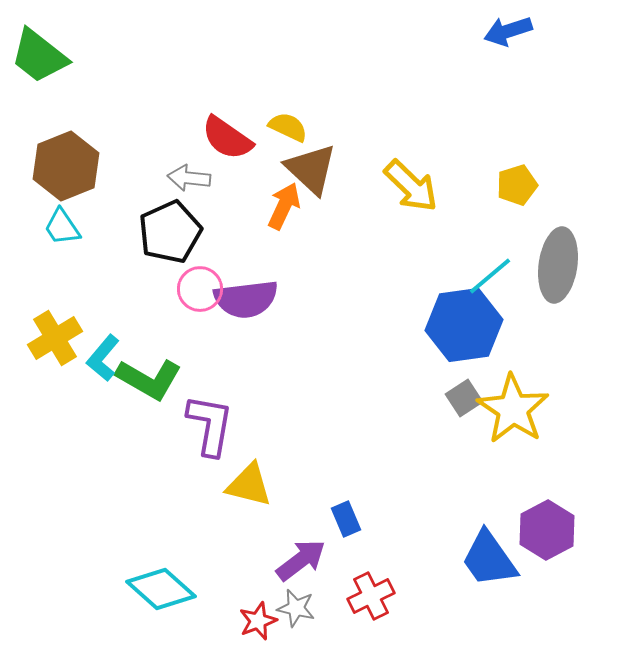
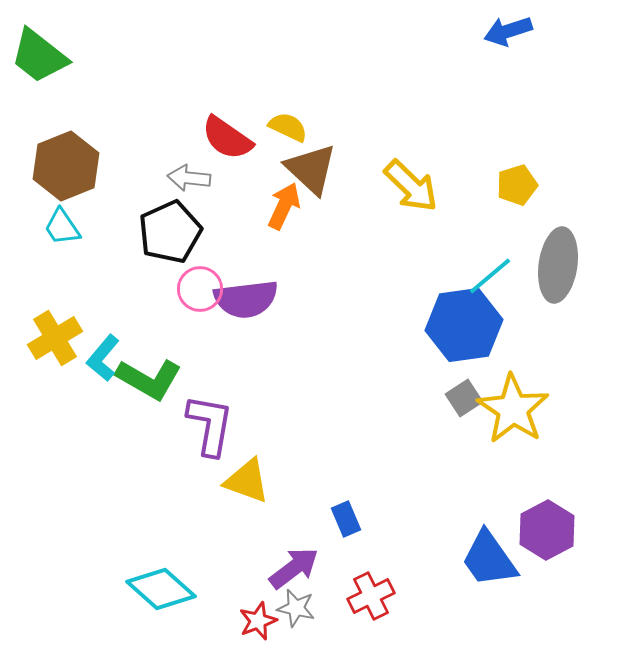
yellow triangle: moved 2 px left, 4 px up; rotated 6 degrees clockwise
purple arrow: moved 7 px left, 8 px down
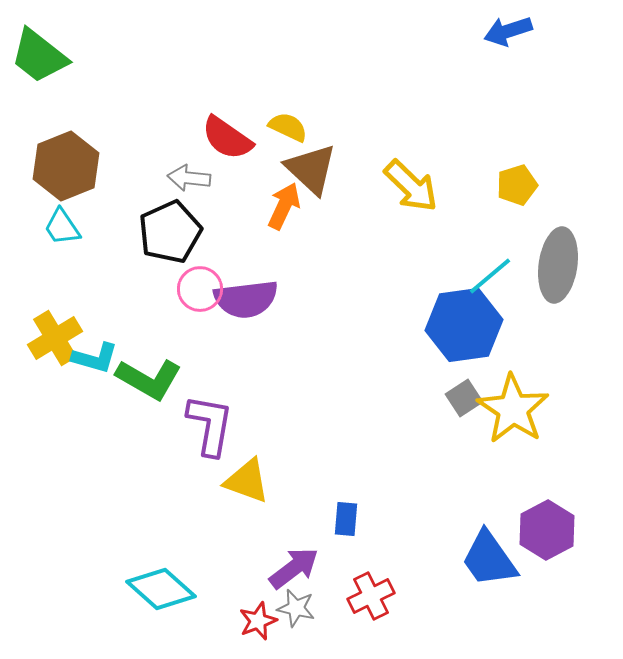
cyan L-shape: moved 8 px left; rotated 114 degrees counterclockwise
blue rectangle: rotated 28 degrees clockwise
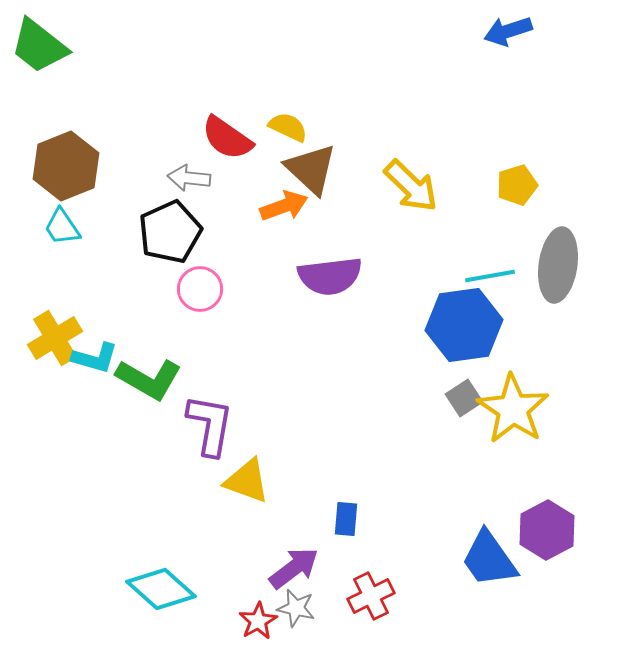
green trapezoid: moved 10 px up
orange arrow: rotated 45 degrees clockwise
cyan line: rotated 30 degrees clockwise
purple semicircle: moved 84 px right, 23 px up
red star: rotated 9 degrees counterclockwise
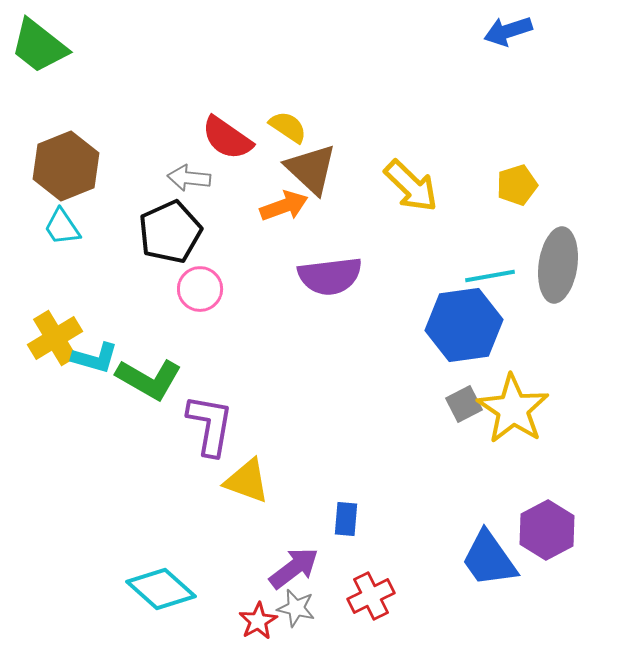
yellow semicircle: rotated 9 degrees clockwise
gray square: moved 6 px down; rotated 6 degrees clockwise
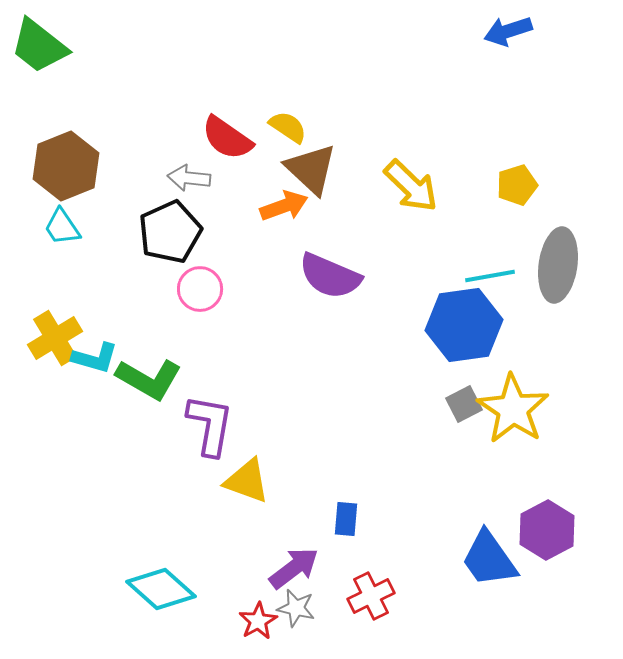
purple semicircle: rotated 30 degrees clockwise
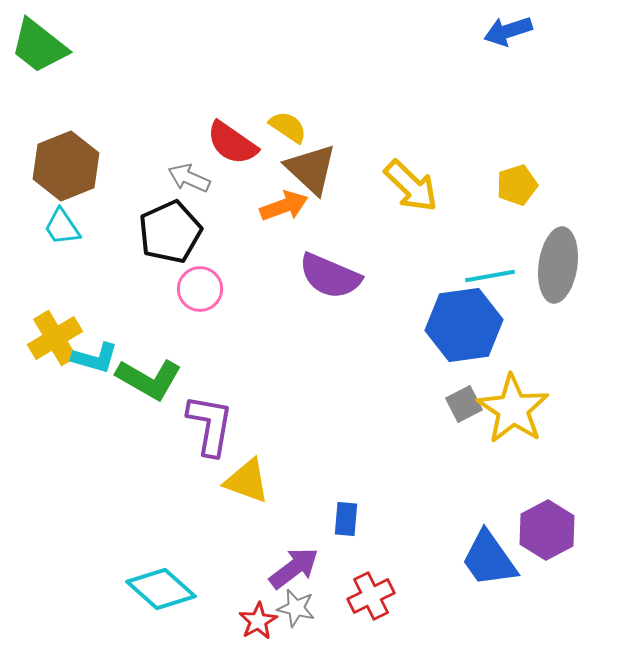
red semicircle: moved 5 px right, 5 px down
gray arrow: rotated 18 degrees clockwise
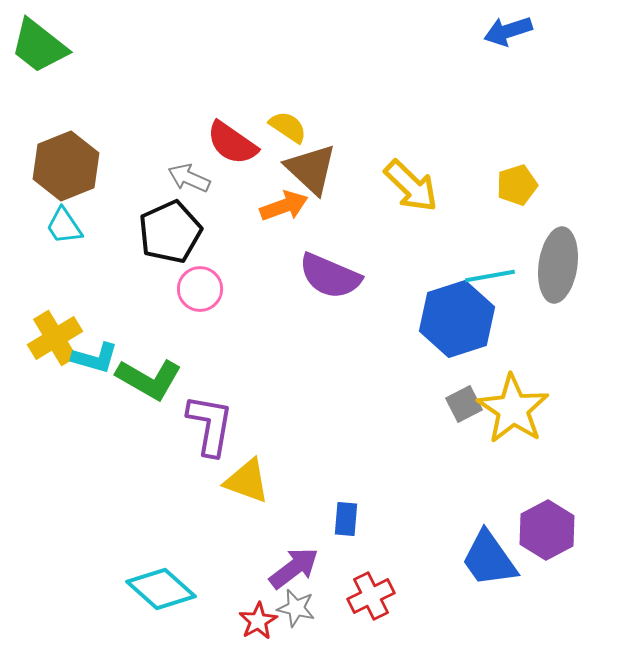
cyan trapezoid: moved 2 px right, 1 px up
blue hexagon: moved 7 px left, 6 px up; rotated 10 degrees counterclockwise
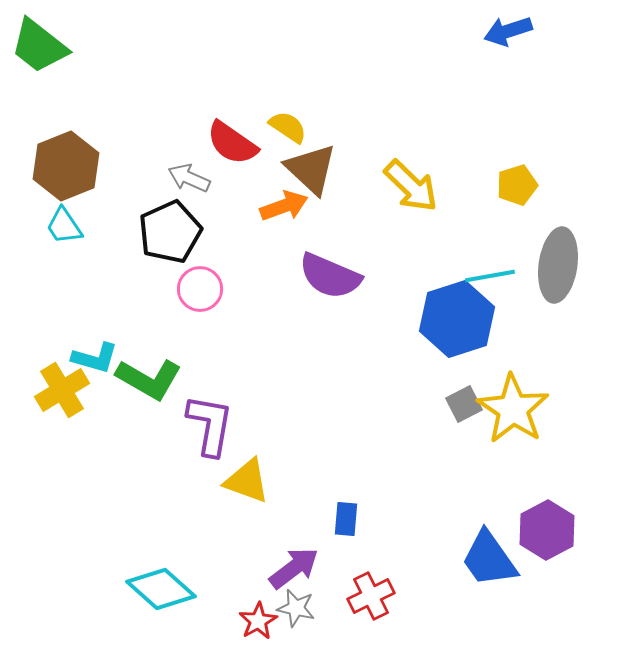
yellow cross: moved 7 px right, 52 px down
